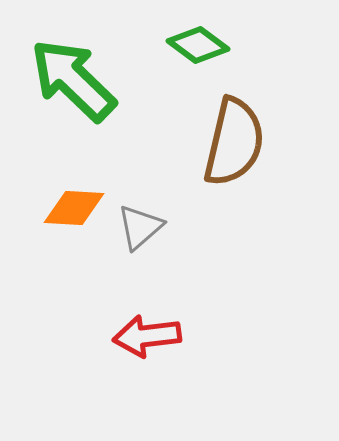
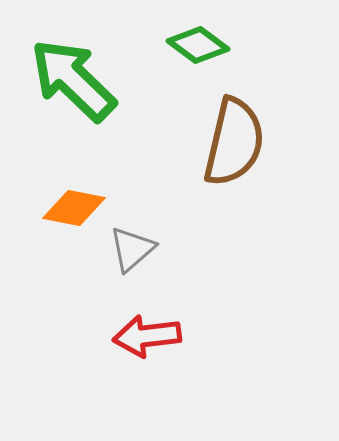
orange diamond: rotated 8 degrees clockwise
gray triangle: moved 8 px left, 22 px down
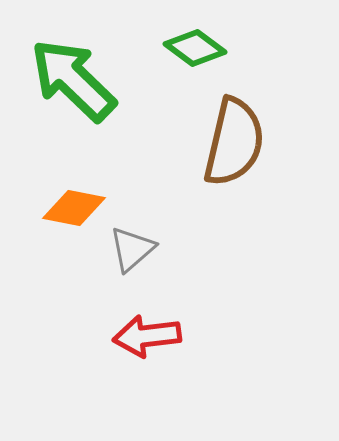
green diamond: moved 3 px left, 3 px down
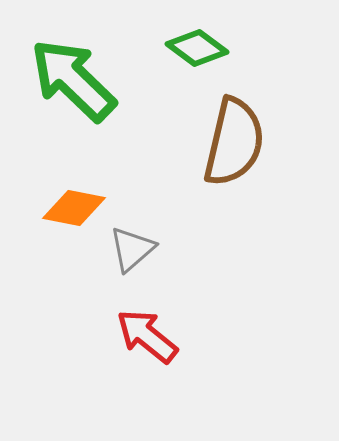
green diamond: moved 2 px right
red arrow: rotated 46 degrees clockwise
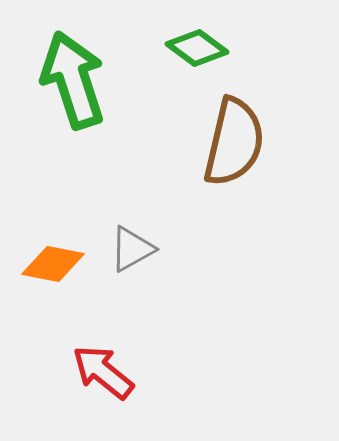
green arrow: rotated 28 degrees clockwise
orange diamond: moved 21 px left, 56 px down
gray triangle: rotated 12 degrees clockwise
red arrow: moved 44 px left, 36 px down
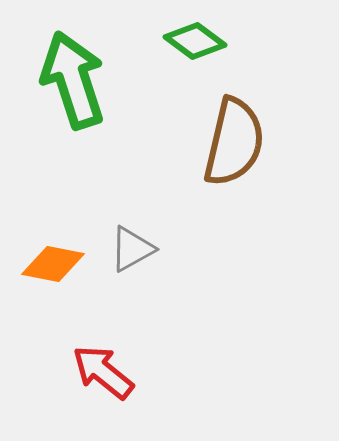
green diamond: moved 2 px left, 7 px up
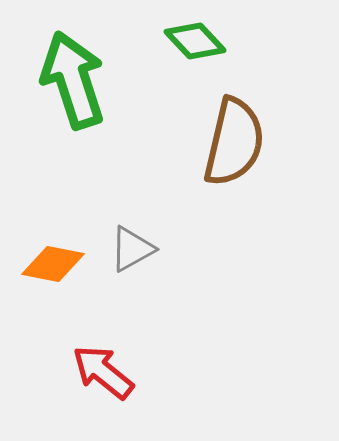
green diamond: rotated 10 degrees clockwise
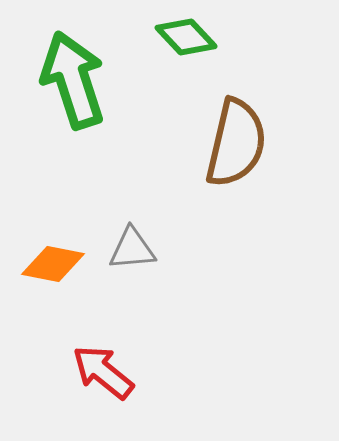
green diamond: moved 9 px left, 4 px up
brown semicircle: moved 2 px right, 1 px down
gray triangle: rotated 24 degrees clockwise
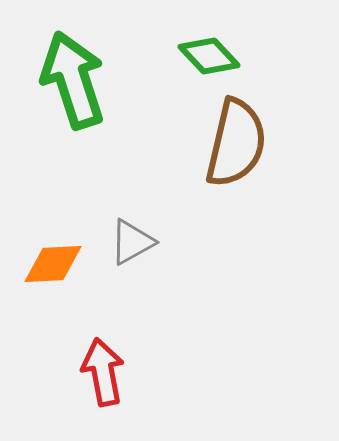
green diamond: moved 23 px right, 19 px down
gray triangle: moved 7 px up; rotated 24 degrees counterclockwise
orange diamond: rotated 14 degrees counterclockwise
red arrow: rotated 40 degrees clockwise
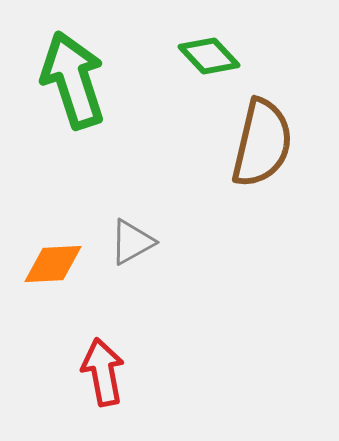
brown semicircle: moved 26 px right
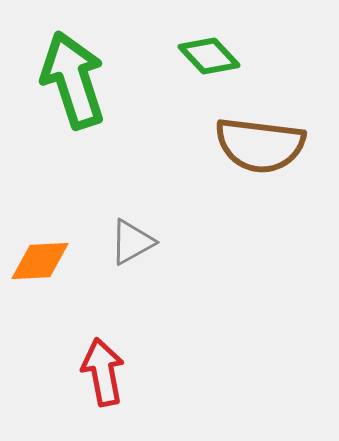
brown semicircle: moved 2 px left, 2 px down; rotated 84 degrees clockwise
orange diamond: moved 13 px left, 3 px up
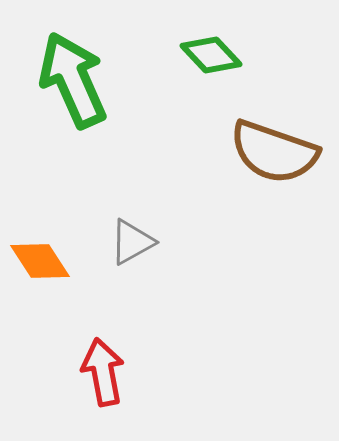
green diamond: moved 2 px right, 1 px up
green arrow: rotated 6 degrees counterclockwise
brown semicircle: moved 14 px right, 7 px down; rotated 12 degrees clockwise
orange diamond: rotated 60 degrees clockwise
